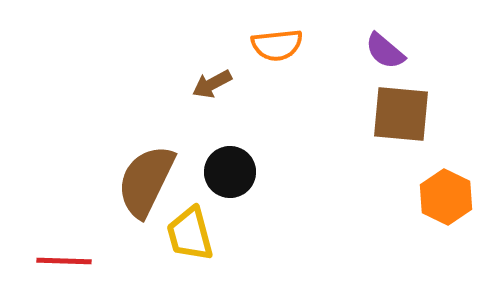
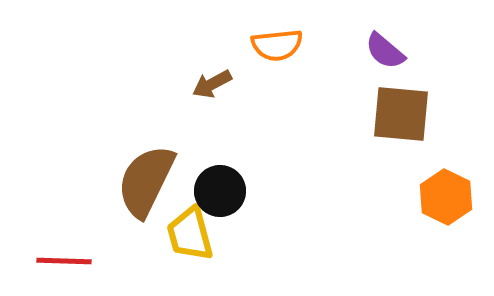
black circle: moved 10 px left, 19 px down
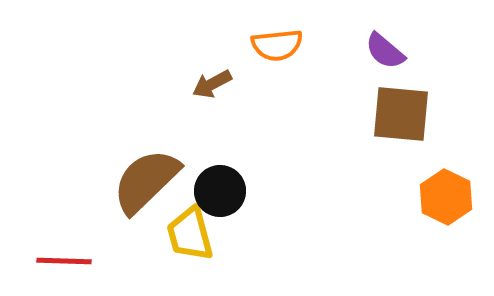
brown semicircle: rotated 20 degrees clockwise
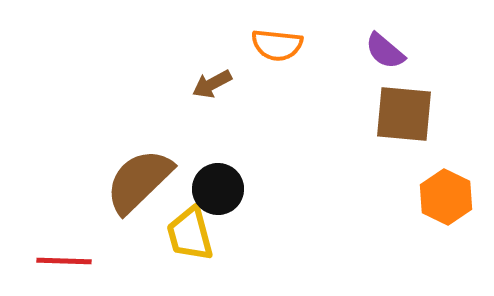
orange semicircle: rotated 12 degrees clockwise
brown square: moved 3 px right
brown semicircle: moved 7 px left
black circle: moved 2 px left, 2 px up
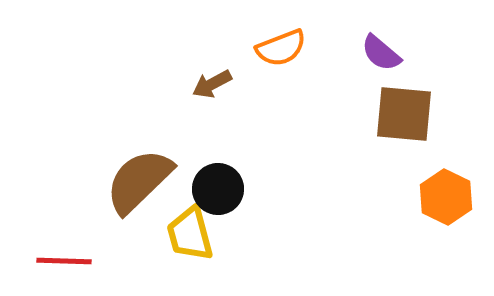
orange semicircle: moved 4 px right, 3 px down; rotated 27 degrees counterclockwise
purple semicircle: moved 4 px left, 2 px down
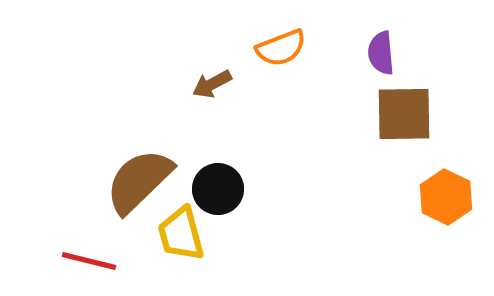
purple semicircle: rotated 45 degrees clockwise
brown square: rotated 6 degrees counterclockwise
yellow trapezoid: moved 9 px left
red line: moved 25 px right; rotated 12 degrees clockwise
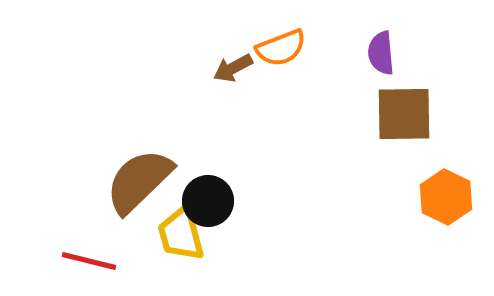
brown arrow: moved 21 px right, 16 px up
black circle: moved 10 px left, 12 px down
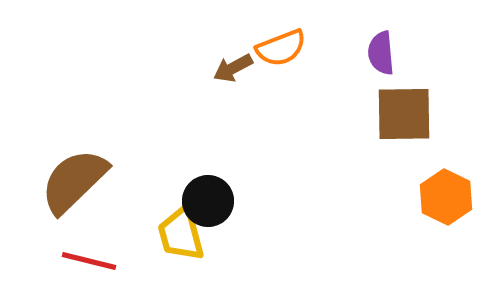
brown semicircle: moved 65 px left
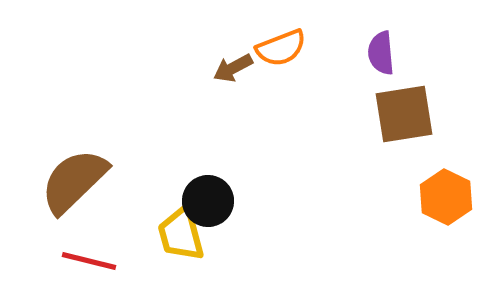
brown square: rotated 8 degrees counterclockwise
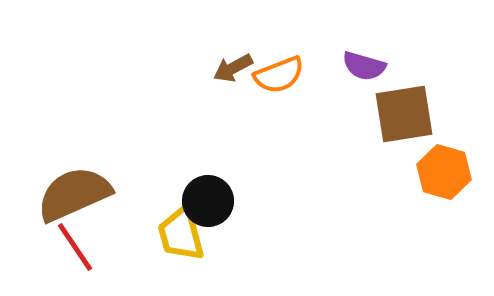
orange semicircle: moved 2 px left, 27 px down
purple semicircle: moved 17 px left, 13 px down; rotated 69 degrees counterclockwise
brown semicircle: moved 13 px down; rotated 20 degrees clockwise
orange hexagon: moved 2 px left, 25 px up; rotated 10 degrees counterclockwise
red line: moved 14 px left, 14 px up; rotated 42 degrees clockwise
